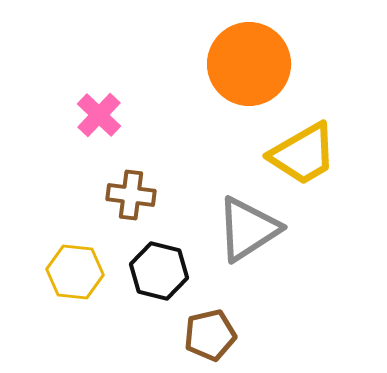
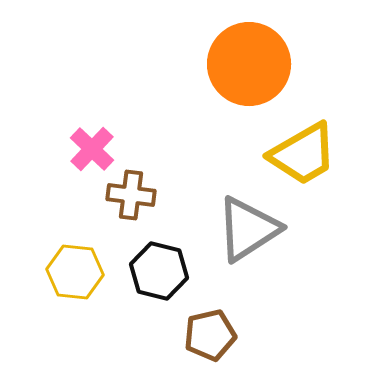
pink cross: moved 7 px left, 34 px down
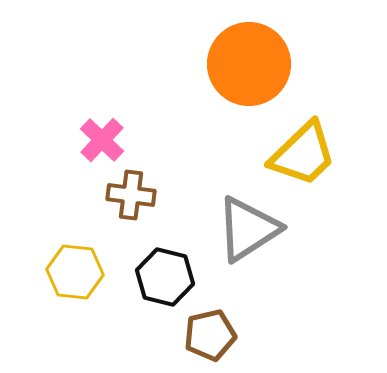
pink cross: moved 10 px right, 9 px up
yellow trapezoid: rotated 14 degrees counterclockwise
black hexagon: moved 6 px right, 6 px down
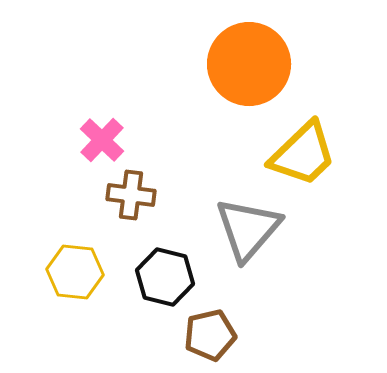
gray triangle: rotated 16 degrees counterclockwise
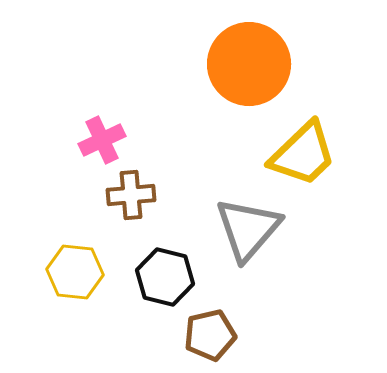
pink cross: rotated 21 degrees clockwise
brown cross: rotated 12 degrees counterclockwise
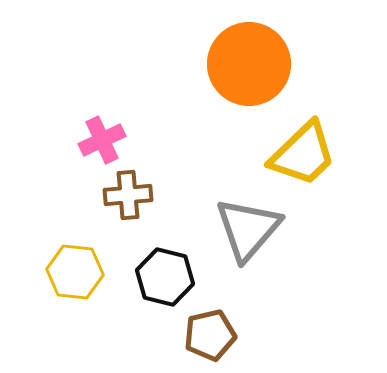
brown cross: moved 3 px left
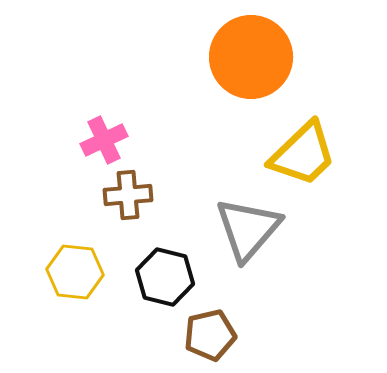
orange circle: moved 2 px right, 7 px up
pink cross: moved 2 px right
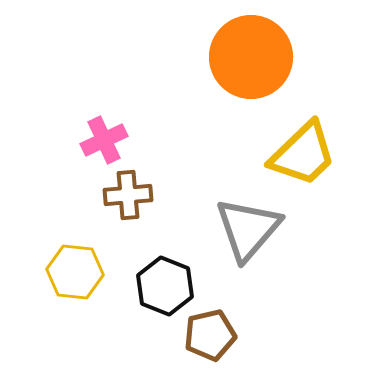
black hexagon: moved 9 px down; rotated 8 degrees clockwise
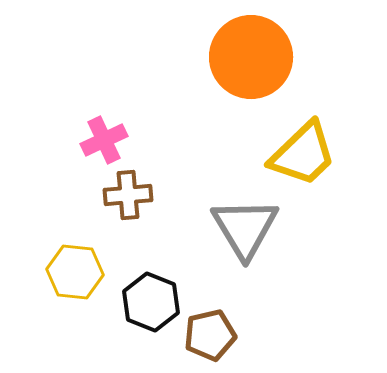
gray triangle: moved 3 px left, 1 px up; rotated 12 degrees counterclockwise
black hexagon: moved 14 px left, 16 px down
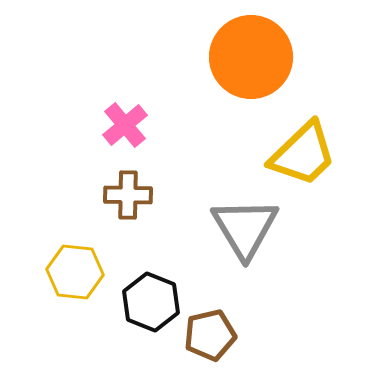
pink cross: moved 21 px right, 15 px up; rotated 15 degrees counterclockwise
brown cross: rotated 6 degrees clockwise
